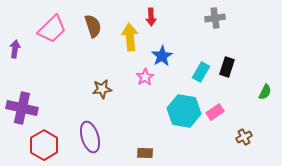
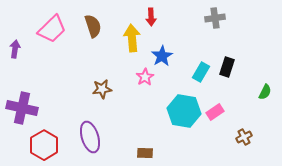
yellow arrow: moved 2 px right, 1 px down
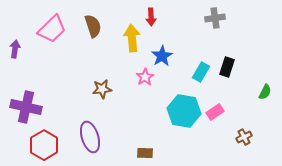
purple cross: moved 4 px right, 1 px up
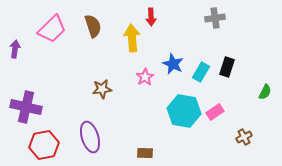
blue star: moved 11 px right, 8 px down; rotated 15 degrees counterclockwise
red hexagon: rotated 20 degrees clockwise
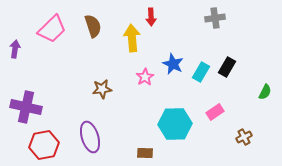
black rectangle: rotated 12 degrees clockwise
cyan hexagon: moved 9 px left, 13 px down; rotated 12 degrees counterclockwise
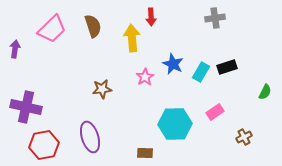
black rectangle: rotated 42 degrees clockwise
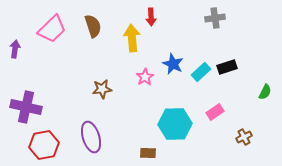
cyan rectangle: rotated 18 degrees clockwise
purple ellipse: moved 1 px right
brown rectangle: moved 3 px right
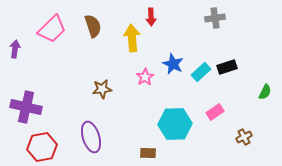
red hexagon: moved 2 px left, 2 px down
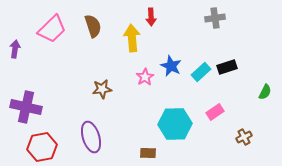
blue star: moved 2 px left, 2 px down
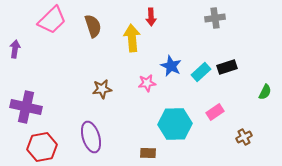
pink trapezoid: moved 9 px up
pink star: moved 2 px right, 6 px down; rotated 24 degrees clockwise
